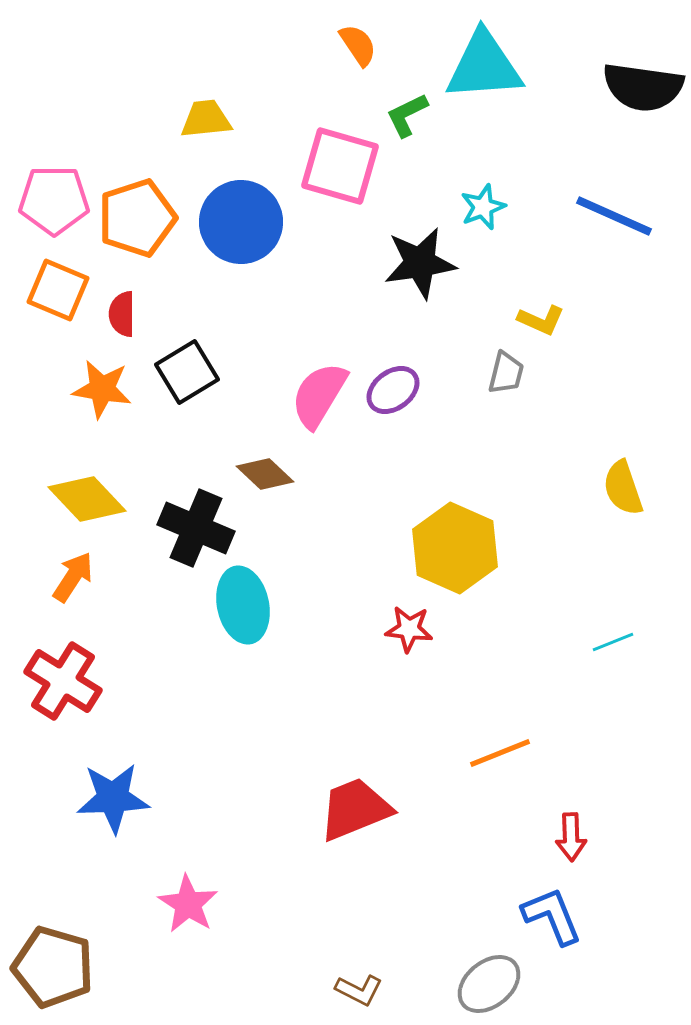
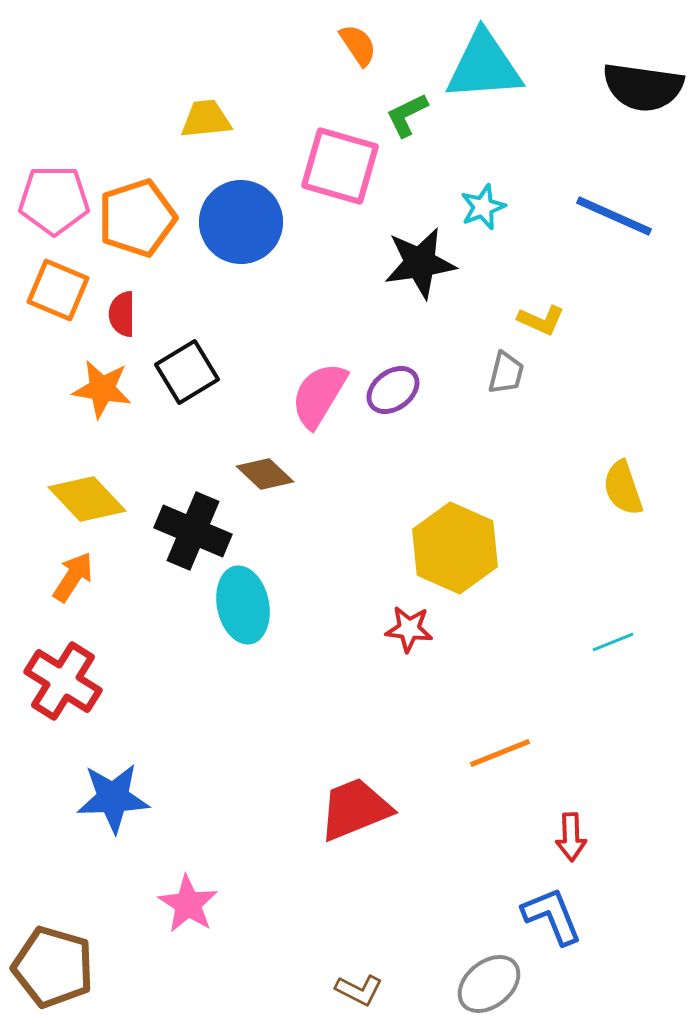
black cross: moved 3 px left, 3 px down
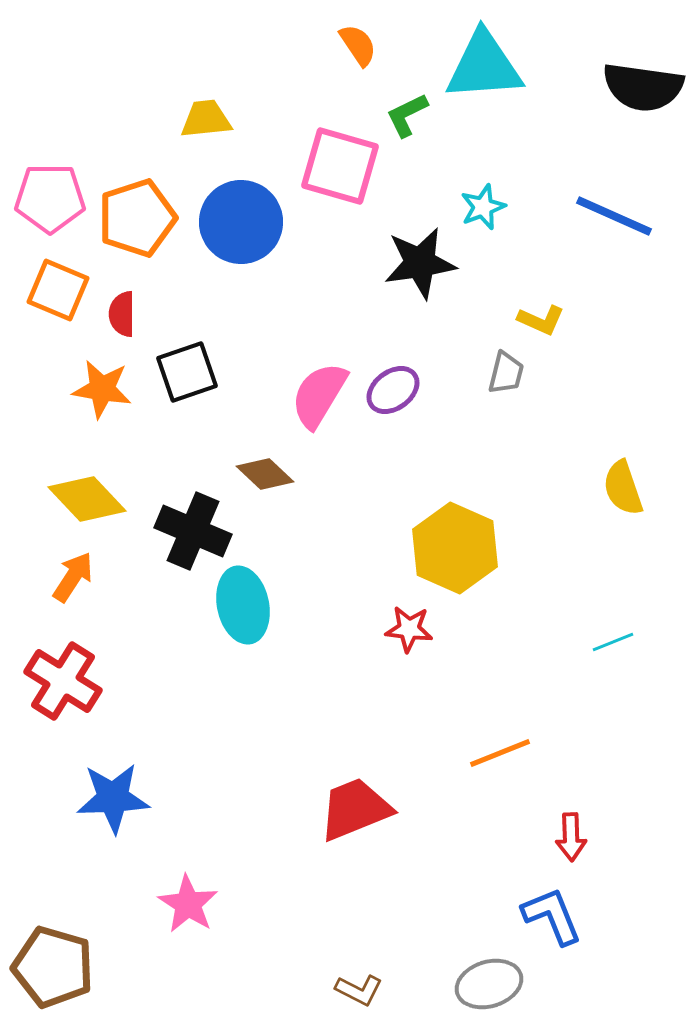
pink pentagon: moved 4 px left, 2 px up
black square: rotated 12 degrees clockwise
gray ellipse: rotated 22 degrees clockwise
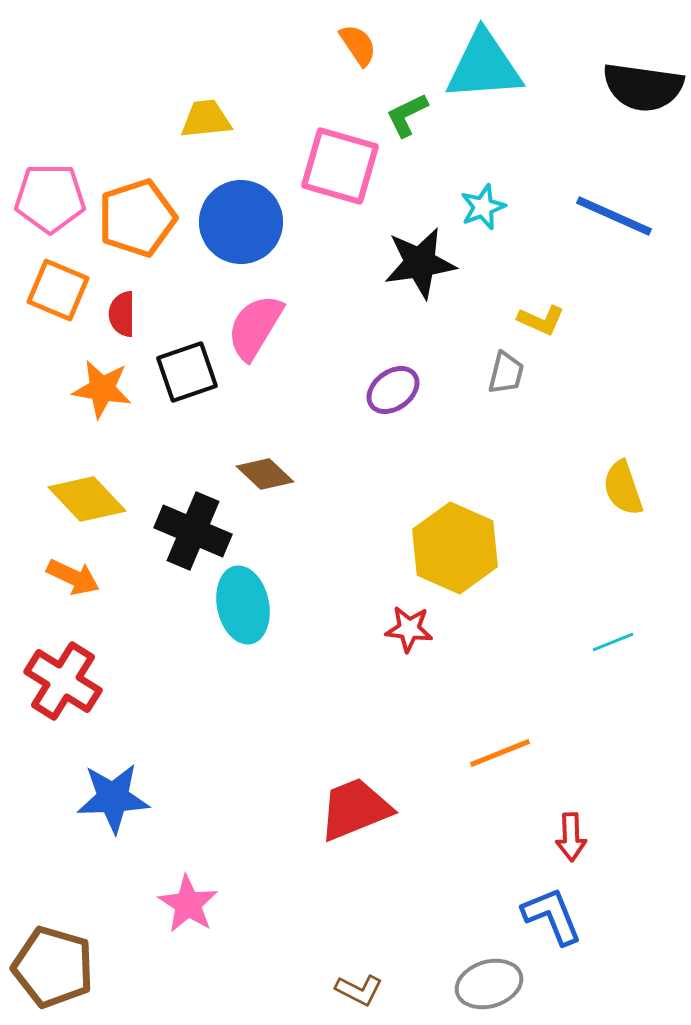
pink semicircle: moved 64 px left, 68 px up
orange arrow: rotated 82 degrees clockwise
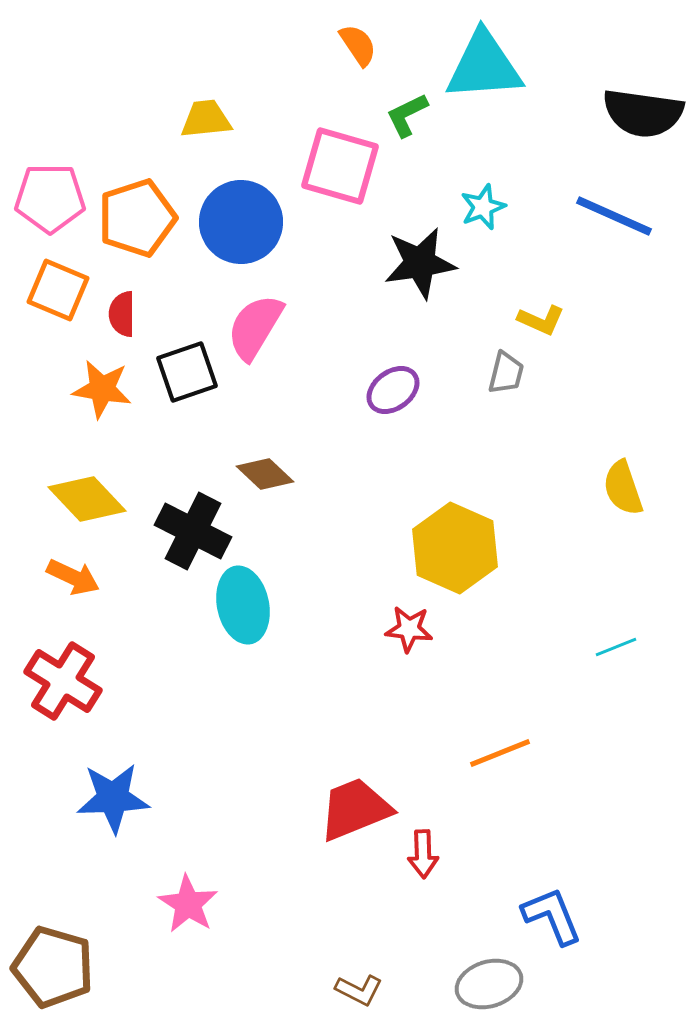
black semicircle: moved 26 px down
black cross: rotated 4 degrees clockwise
cyan line: moved 3 px right, 5 px down
red arrow: moved 148 px left, 17 px down
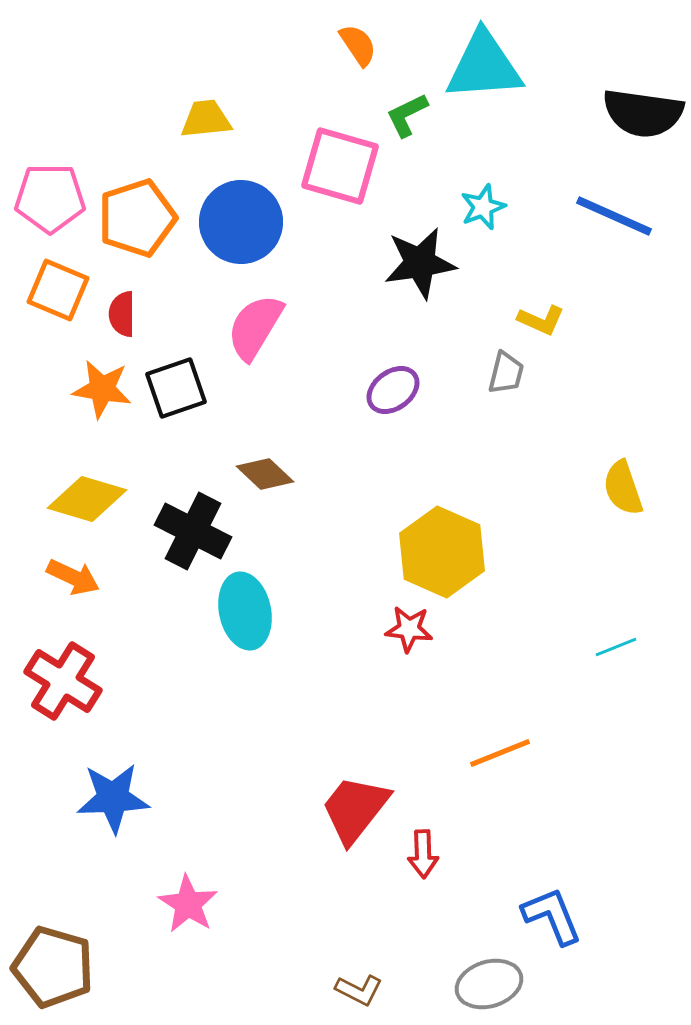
black square: moved 11 px left, 16 px down
yellow diamond: rotated 30 degrees counterclockwise
yellow hexagon: moved 13 px left, 4 px down
cyan ellipse: moved 2 px right, 6 px down
red trapezoid: rotated 30 degrees counterclockwise
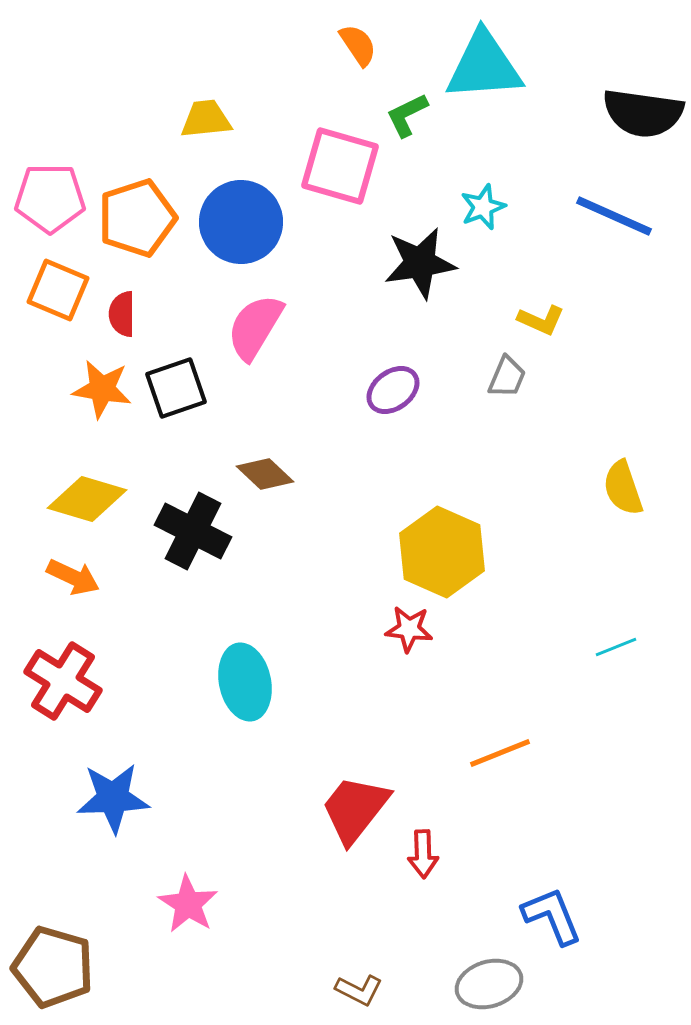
gray trapezoid: moved 1 px right, 4 px down; rotated 9 degrees clockwise
cyan ellipse: moved 71 px down
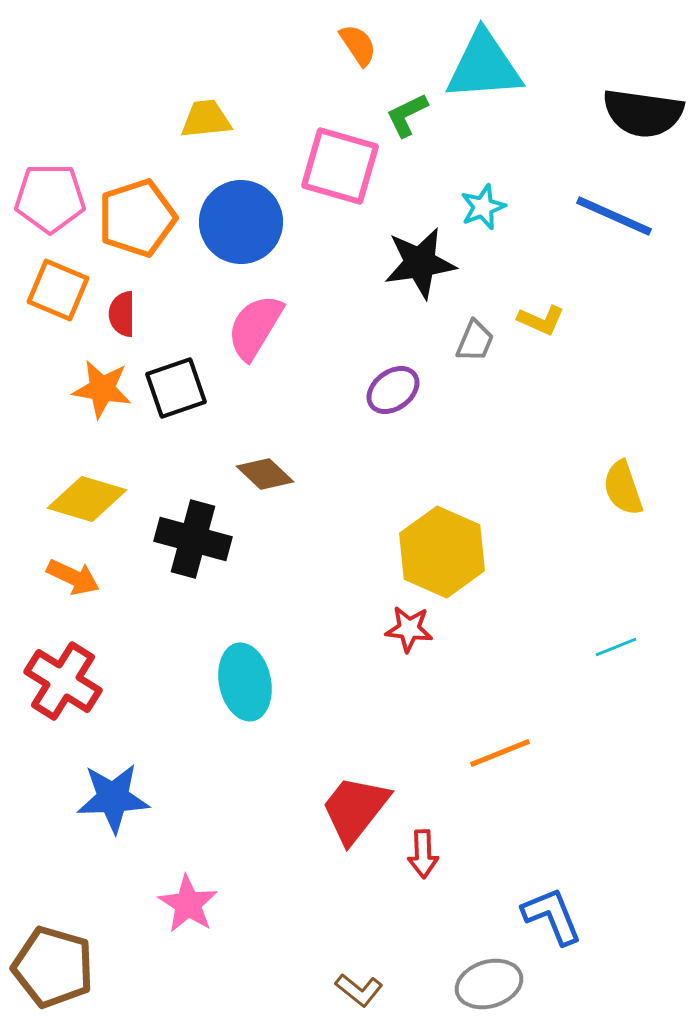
gray trapezoid: moved 32 px left, 36 px up
black cross: moved 8 px down; rotated 12 degrees counterclockwise
brown L-shape: rotated 12 degrees clockwise
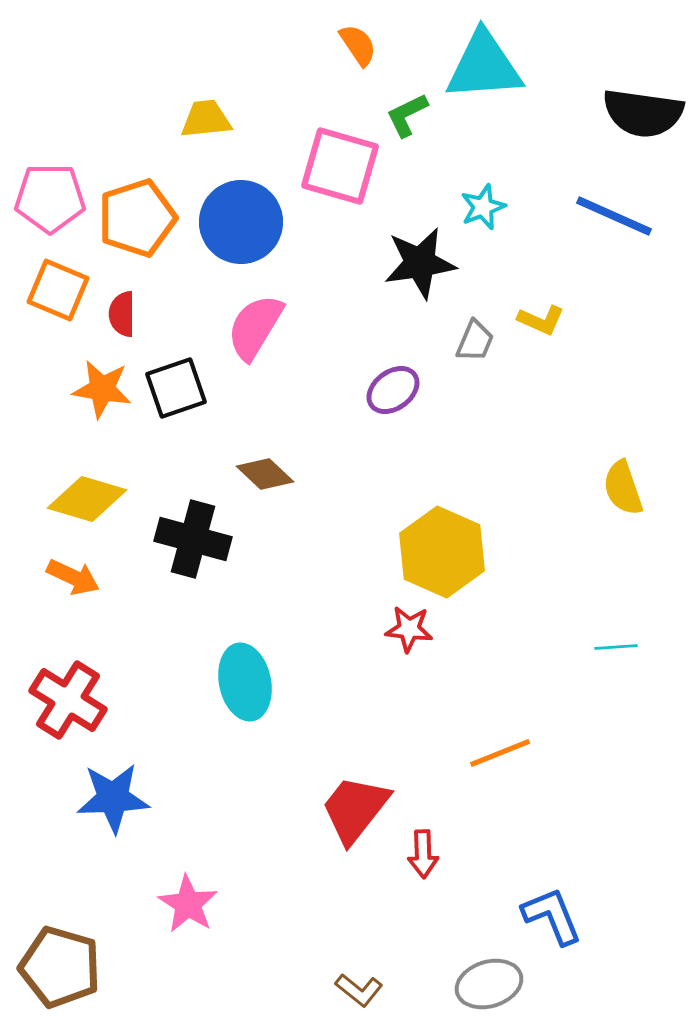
cyan line: rotated 18 degrees clockwise
red cross: moved 5 px right, 19 px down
brown pentagon: moved 7 px right
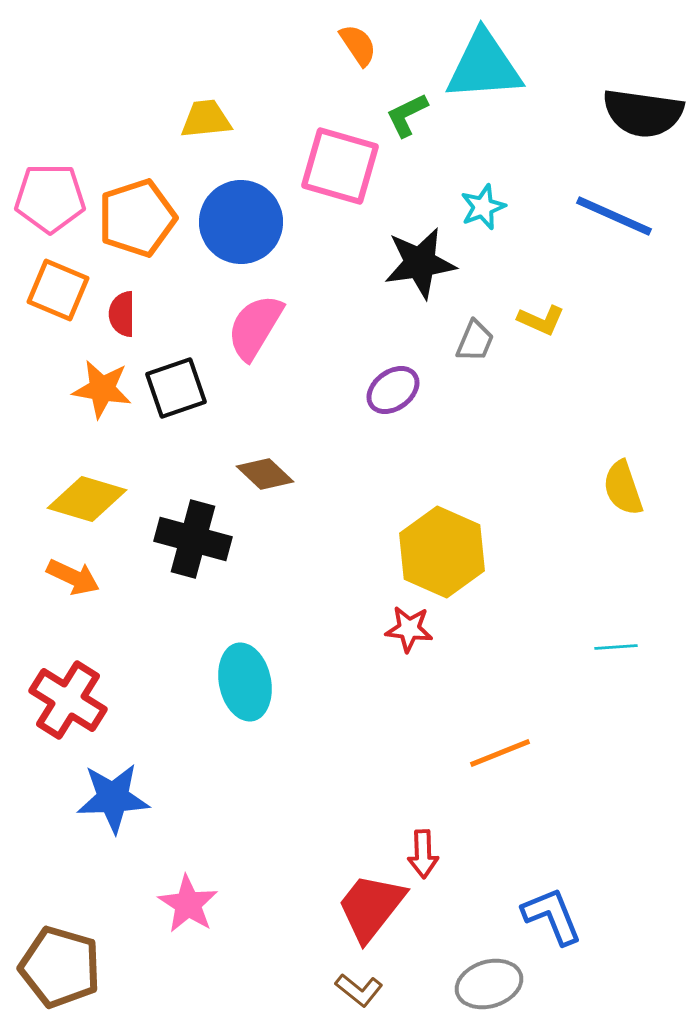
red trapezoid: moved 16 px right, 98 px down
